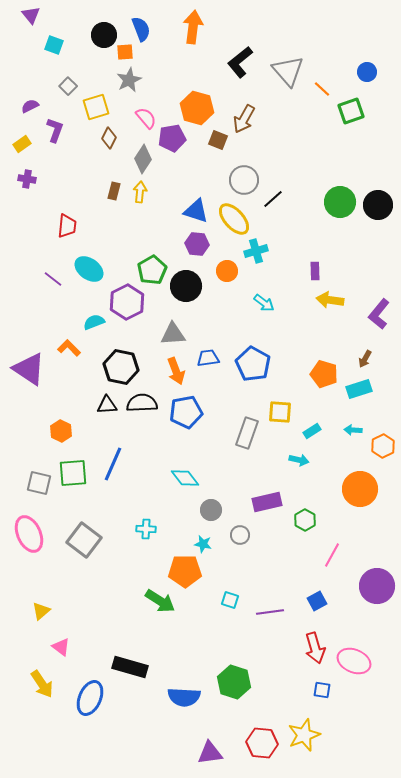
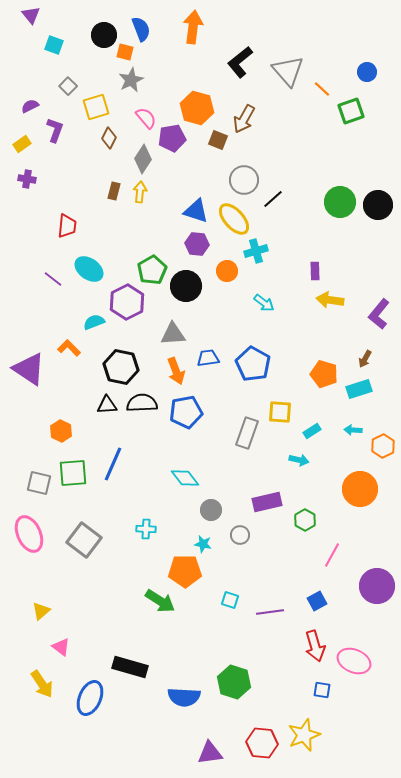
orange square at (125, 52): rotated 18 degrees clockwise
gray star at (129, 80): moved 2 px right
red arrow at (315, 648): moved 2 px up
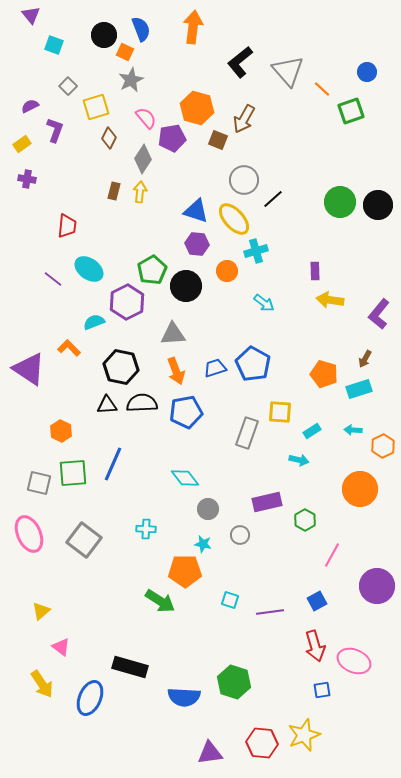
orange square at (125, 52): rotated 12 degrees clockwise
blue trapezoid at (208, 358): moved 7 px right, 10 px down; rotated 10 degrees counterclockwise
gray circle at (211, 510): moved 3 px left, 1 px up
blue square at (322, 690): rotated 18 degrees counterclockwise
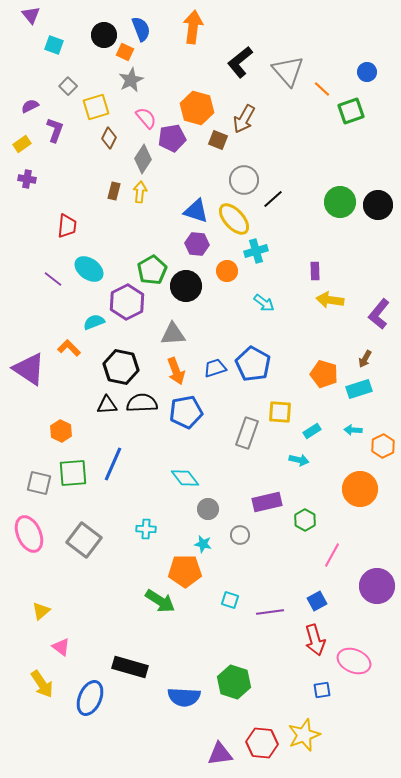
red arrow at (315, 646): moved 6 px up
purple triangle at (210, 753): moved 10 px right, 1 px down
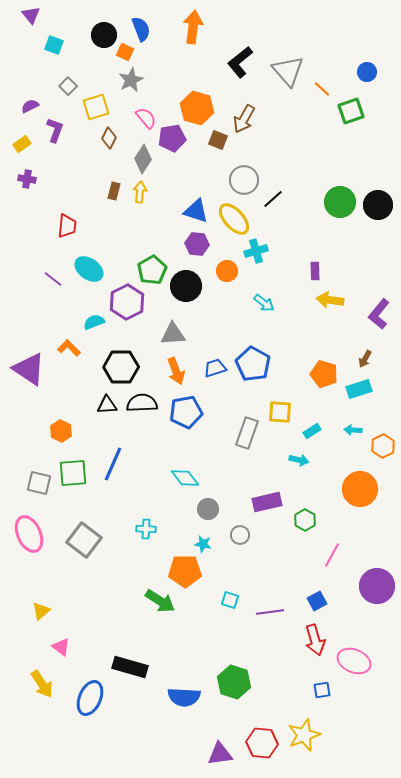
black hexagon at (121, 367): rotated 12 degrees counterclockwise
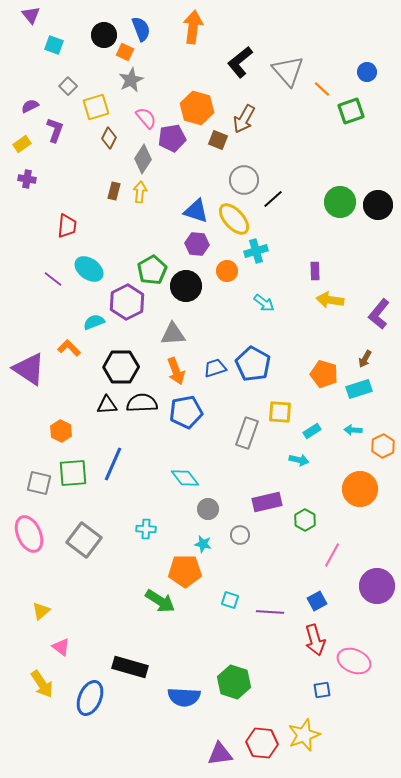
purple line at (270, 612): rotated 12 degrees clockwise
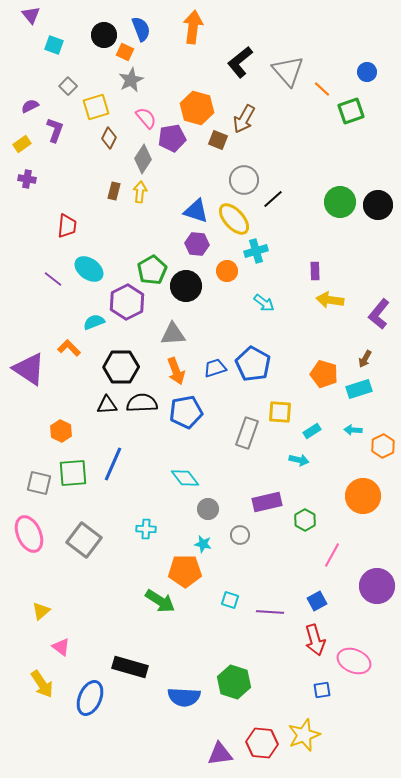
orange circle at (360, 489): moved 3 px right, 7 px down
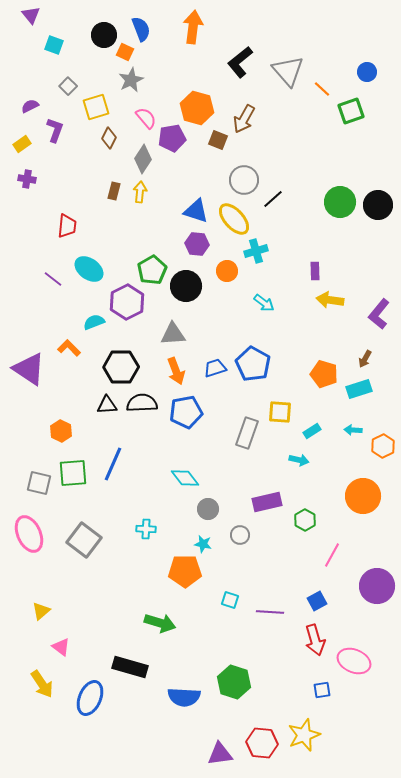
green arrow at (160, 601): moved 22 px down; rotated 16 degrees counterclockwise
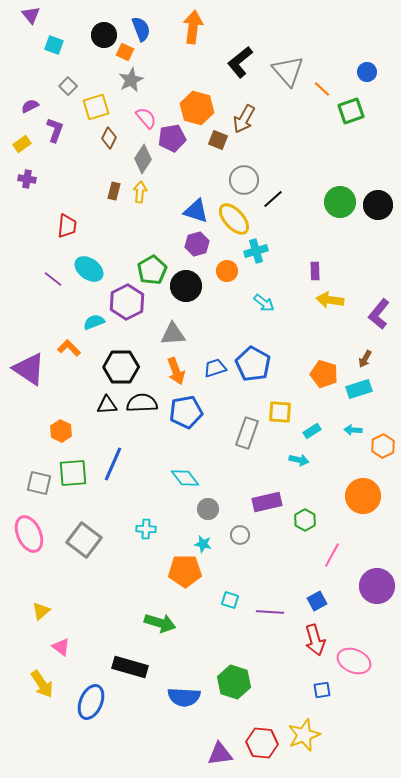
purple hexagon at (197, 244): rotated 20 degrees counterclockwise
blue ellipse at (90, 698): moved 1 px right, 4 px down
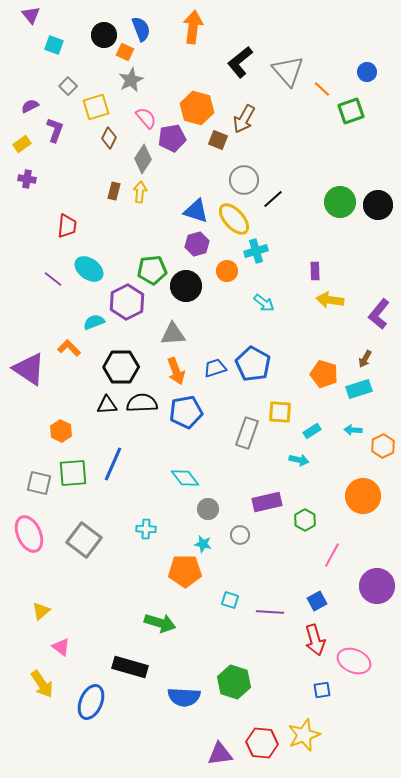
green pentagon at (152, 270): rotated 24 degrees clockwise
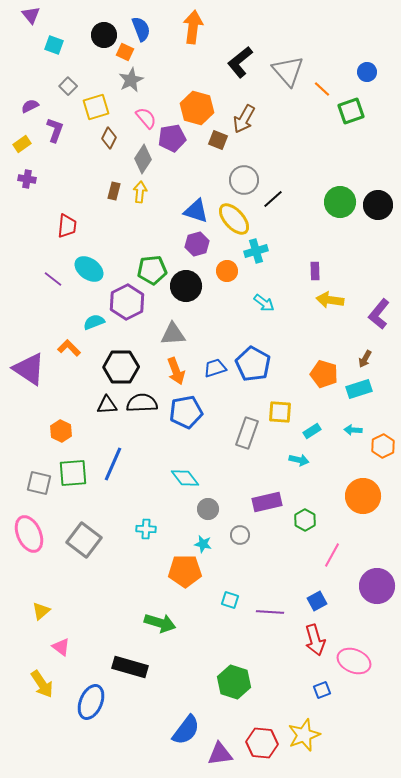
blue square at (322, 690): rotated 12 degrees counterclockwise
blue semicircle at (184, 697): moved 2 px right, 33 px down; rotated 56 degrees counterclockwise
